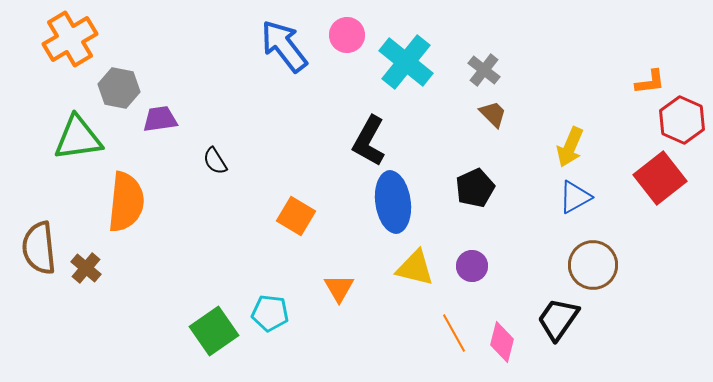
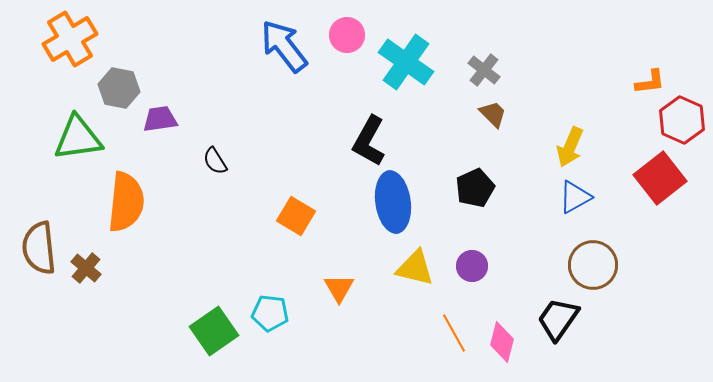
cyan cross: rotated 4 degrees counterclockwise
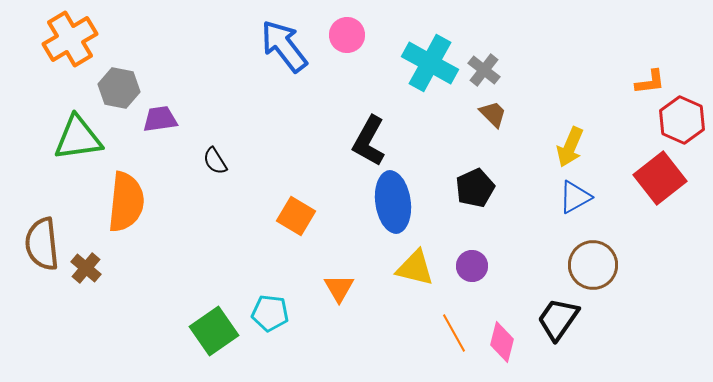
cyan cross: moved 24 px right, 1 px down; rotated 6 degrees counterclockwise
brown semicircle: moved 3 px right, 4 px up
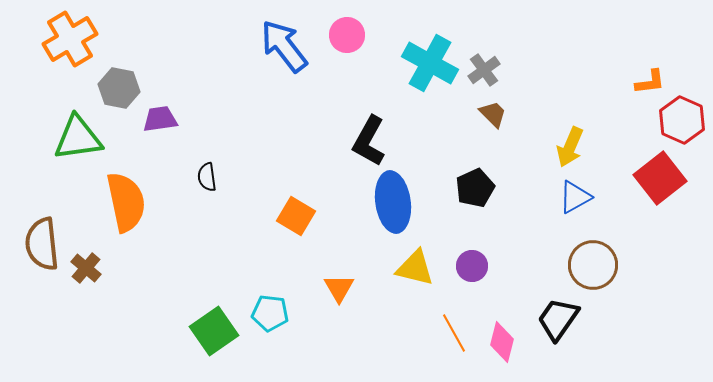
gray cross: rotated 16 degrees clockwise
black semicircle: moved 8 px left, 16 px down; rotated 24 degrees clockwise
orange semicircle: rotated 18 degrees counterclockwise
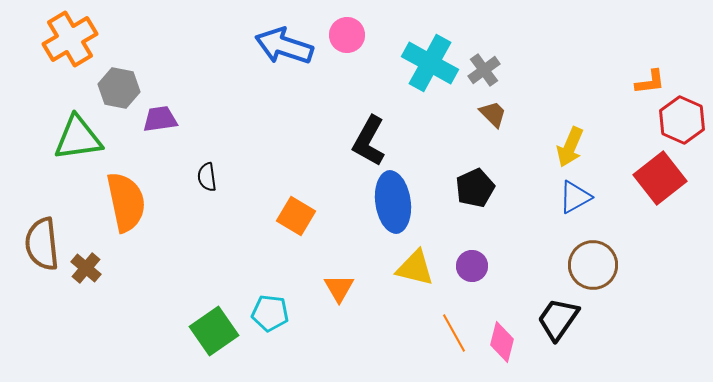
blue arrow: rotated 34 degrees counterclockwise
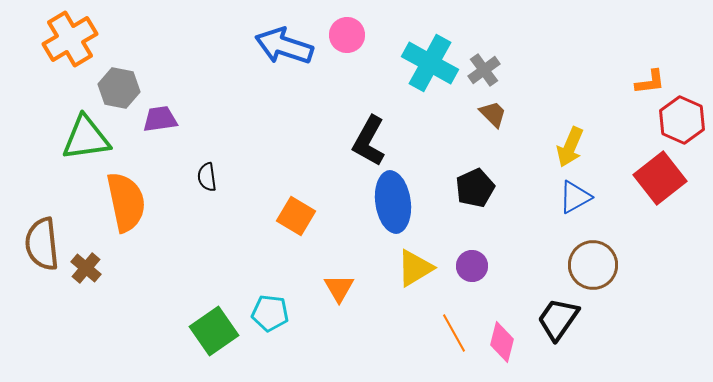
green triangle: moved 8 px right
yellow triangle: rotated 45 degrees counterclockwise
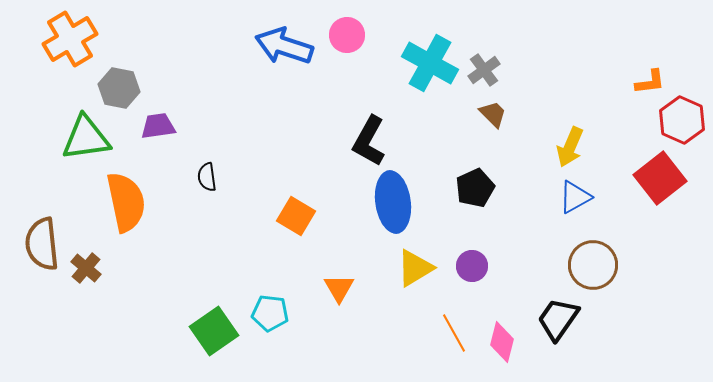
purple trapezoid: moved 2 px left, 7 px down
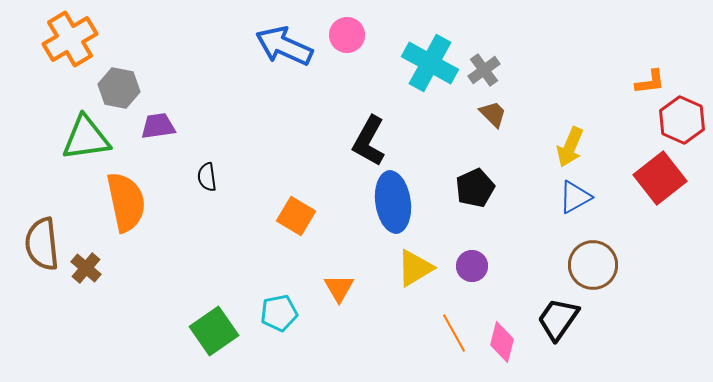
blue arrow: rotated 6 degrees clockwise
cyan pentagon: moved 9 px right; rotated 18 degrees counterclockwise
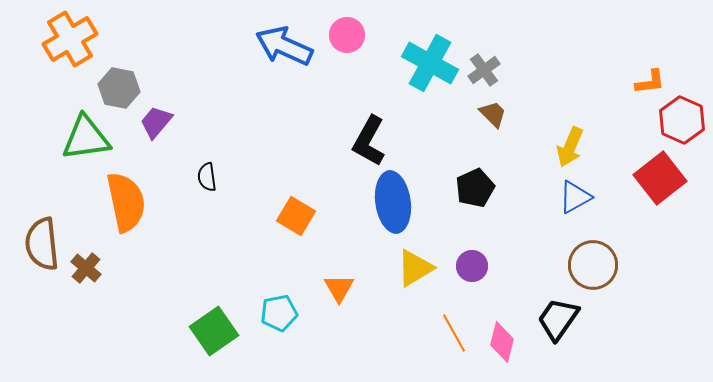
purple trapezoid: moved 2 px left, 4 px up; rotated 42 degrees counterclockwise
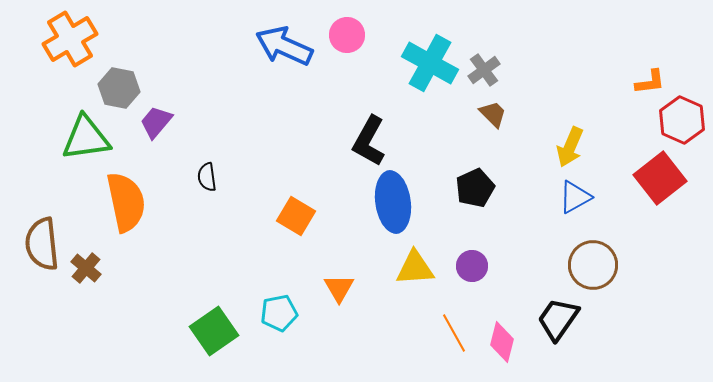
yellow triangle: rotated 27 degrees clockwise
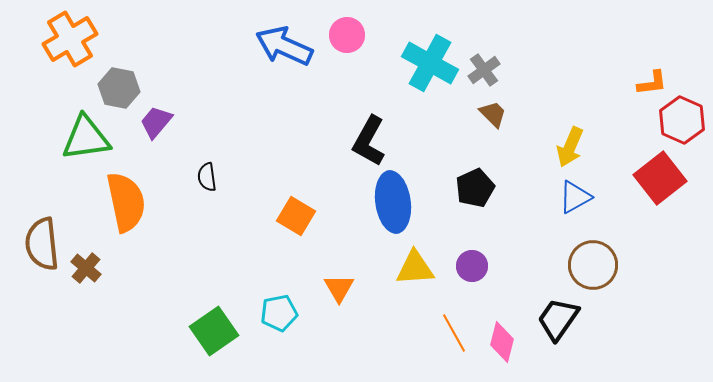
orange L-shape: moved 2 px right, 1 px down
